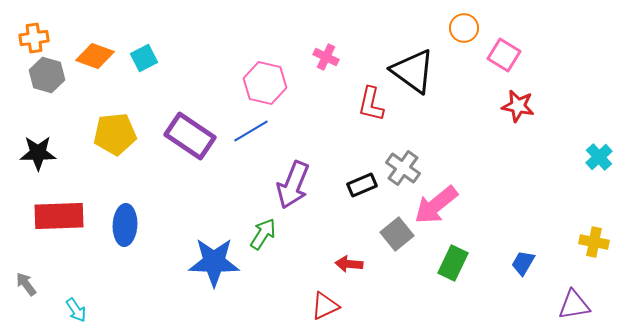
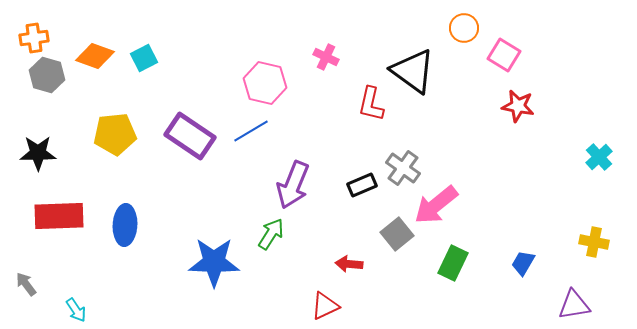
green arrow: moved 8 px right
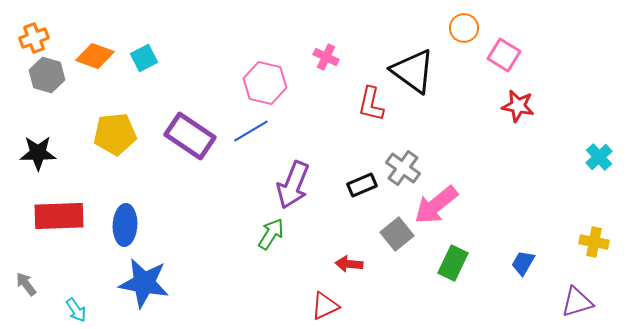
orange cross: rotated 12 degrees counterclockwise
blue star: moved 70 px left, 21 px down; rotated 9 degrees clockwise
purple triangle: moved 3 px right, 3 px up; rotated 8 degrees counterclockwise
